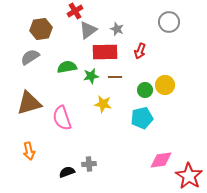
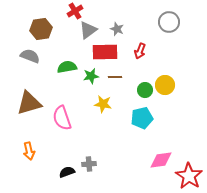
gray semicircle: moved 1 px up; rotated 54 degrees clockwise
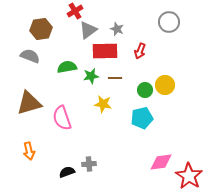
red rectangle: moved 1 px up
brown line: moved 1 px down
pink diamond: moved 2 px down
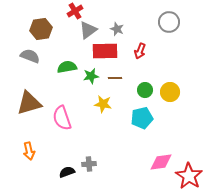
yellow circle: moved 5 px right, 7 px down
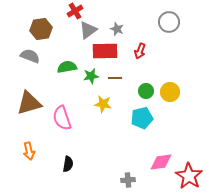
green circle: moved 1 px right, 1 px down
gray cross: moved 39 px right, 16 px down
black semicircle: moved 1 px right, 8 px up; rotated 119 degrees clockwise
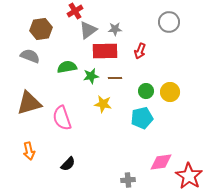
gray star: moved 2 px left; rotated 24 degrees counterclockwise
black semicircle: rotated 35 degrees clockwise
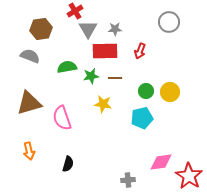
gray triangle: moved 1 px up; rotated 24 degrees counterclockwise
black semicircle: rotated 28 degrees counterclockwise
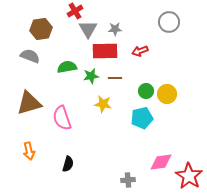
red arrow: rotated 49 degrees clockwise
yellow circle: moved 3 px left, 2 px down
